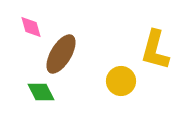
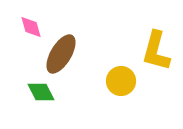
yellow L-shape: moved 1 px right, 1 px down
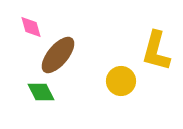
brown ellipse: moved 3 px left, 1 px down; rotated 9 degrees clockwise
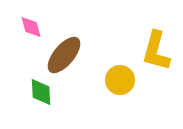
brown ellipse: moved 6 px right
yellow circle: moved 1 px left, 1 px up
green diamond: rotated 24 degrees clockwise
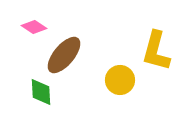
pink diamond: moved 3 px right; rotated 40 degrees counterclockwise
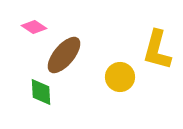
yellow L-shape: moved 1 px right, 1 px up
yellow circle: moved 3 px up
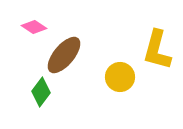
green diamond: rotated 40 degrees clockwise
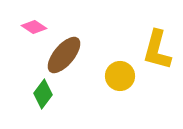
yellow circle: moved 1 px up
green diamond: moved 2 px right, 2 px down
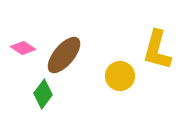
pink diamond: moved 11 px left, 21 px down
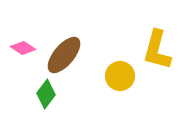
green diamond: moved 3 px right
